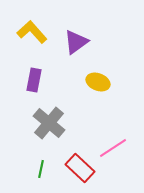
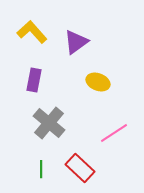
pink line: moved 1 px right, 15 px up
green line: rotated 12 degrees counterclockwise
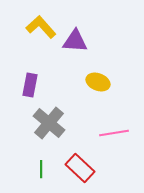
yellow L-shape: moved 9 px right, 5 px up
purple triangle: moved 1 px left, 1 px up; rotated 40 degrees clockwise
purple rectangle: moved 4 px left, 5 px down
pink line: rotated 24 degrees clockwise
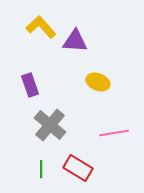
purple rectangle: rotated 30 degrees counterclockwise
gray cross: moved 1 px right, 2 px down
red rectangle: moved 2 px left; rotated 12 degrees counterclockwise
